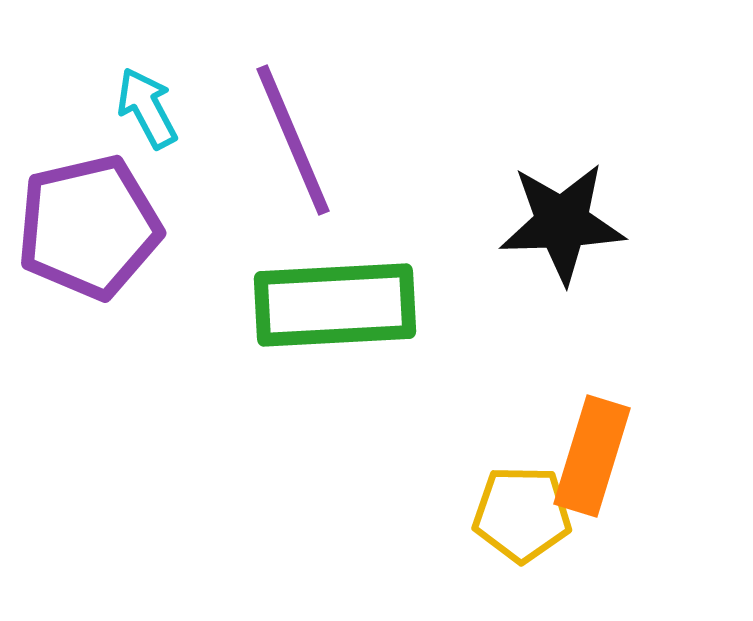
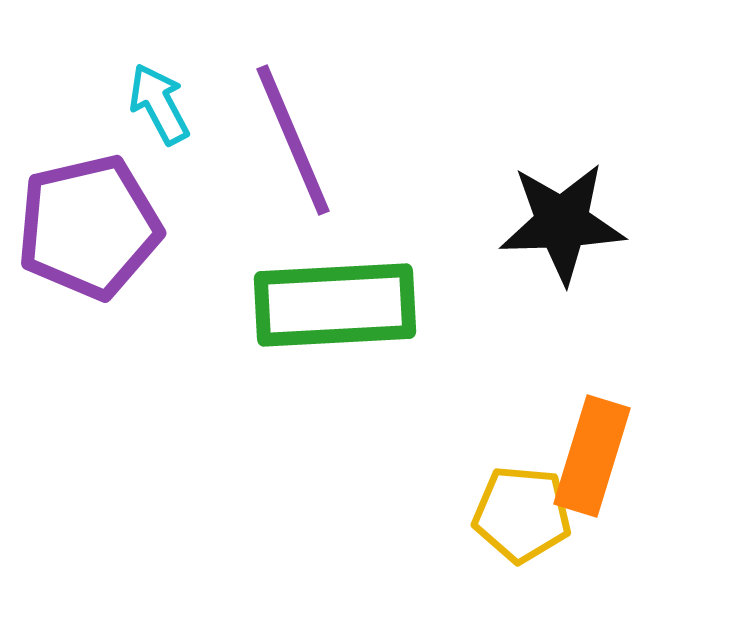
cyan arrow: moved 12 px right, 4 px up
yellow pentagon: rotated 4 degrees clockwise
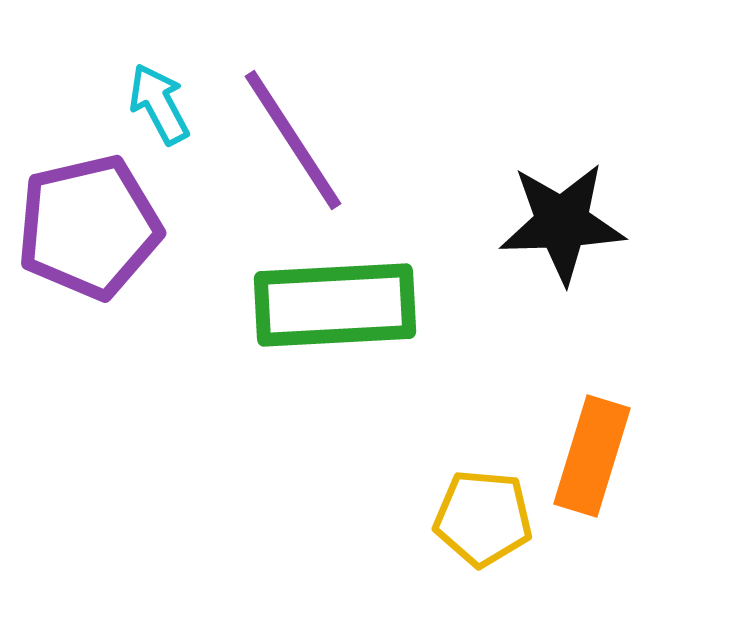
purple line: rotated 10 degrees counterclockwise
yellow pentagon: moved 39 px left, 4 px down
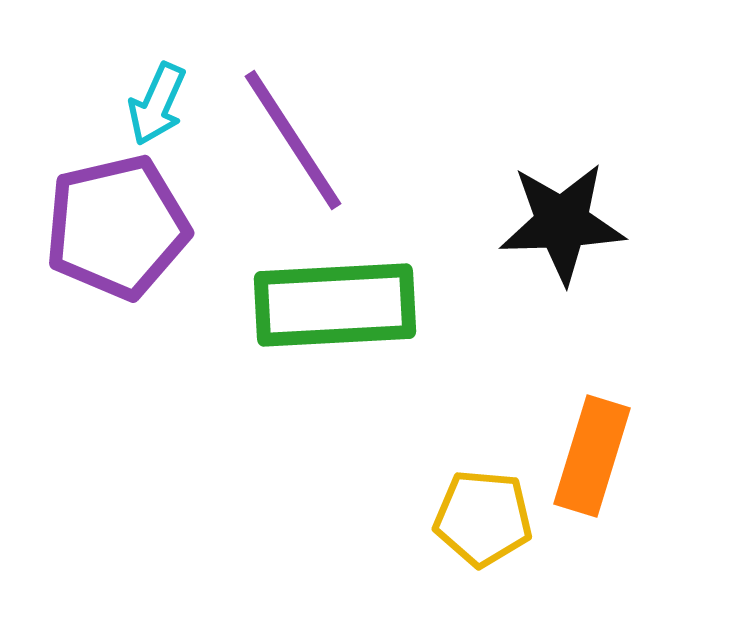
cyan arrow: moved 2 px left; rotated 128 degrees counterclockwise
purple pentagon: moved 28 px right
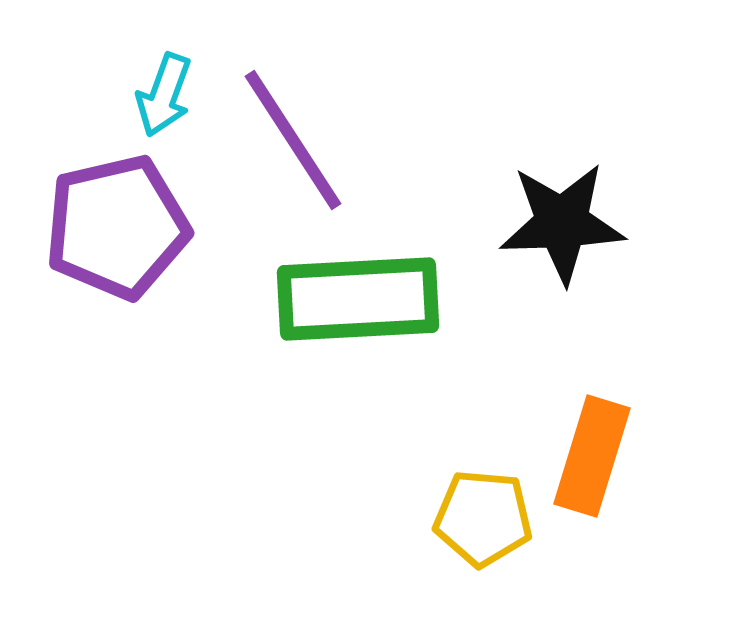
cyan arrow: moved 7 px right, 9 px up; rotated 4 degrees counterclockwise
green rectangle: moved 23 px right, 6 px up
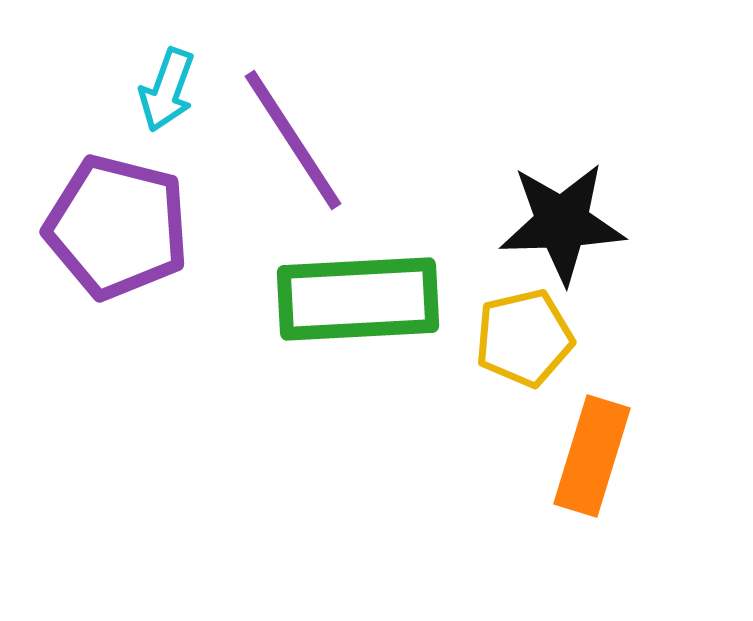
cyan arrow: moved 3 px right, 5 px up
purple pentagon: rotated 27 degrees clockwise
yellow pentagon: moved 41 px right, 180 px up; rotated 18 degrees counterclockwise
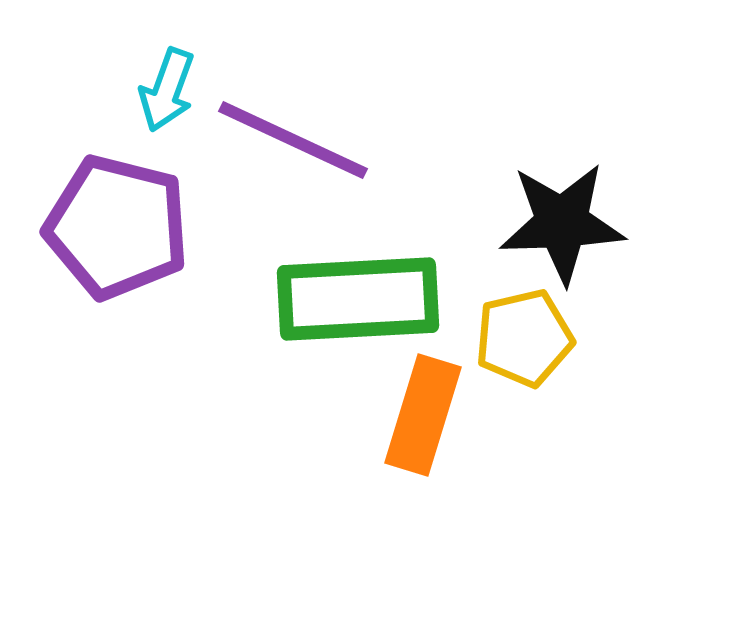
purple line: rotated 32 degrees counterclockwise
orange rectangle: moved 169 px left, 41 px up
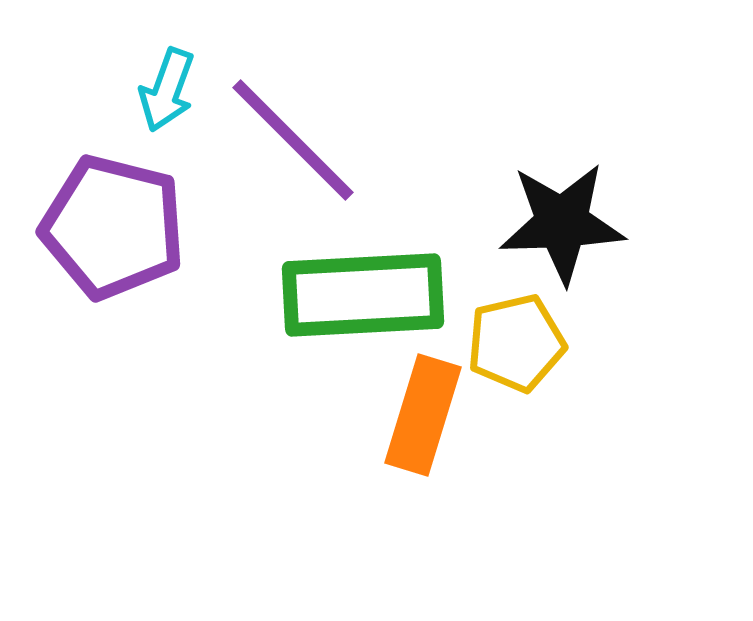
purple line: rotated 20 degrees clockwise
purple pentagon: moved 4 px left
green rectangle: moved 5 px right, 4 px up
yellow pentagon: moved 8 px left, 5 px down
